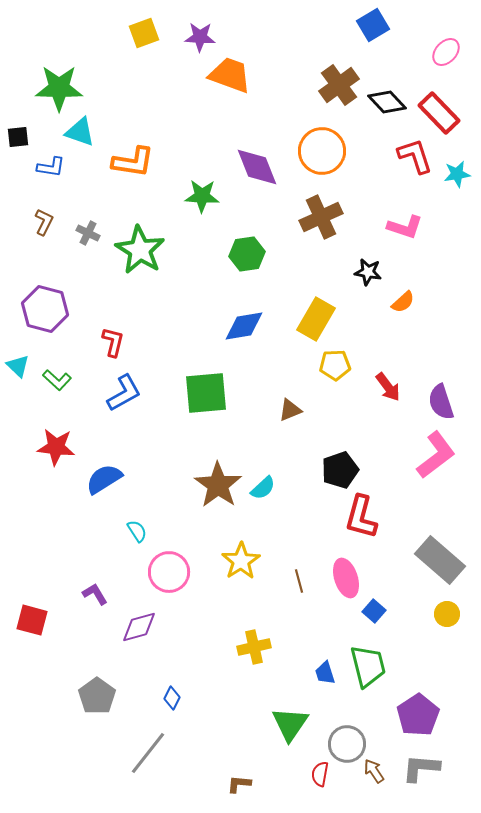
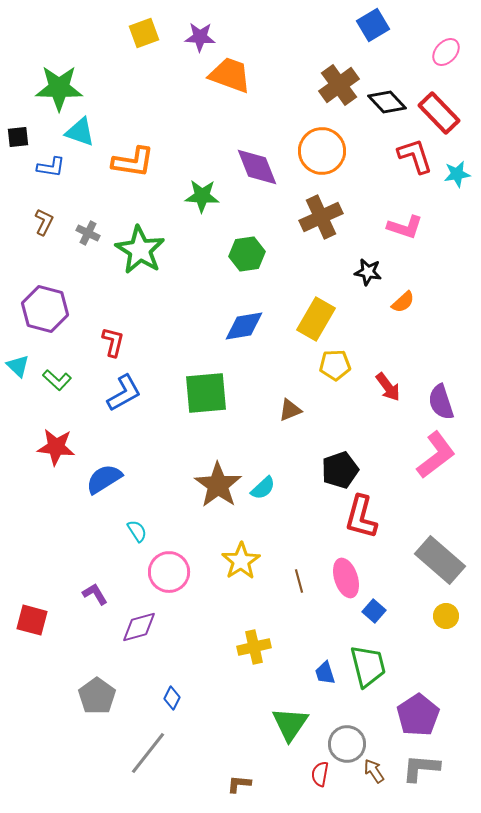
yellow circle at (447, 614): moved 1 px left, 2 px down
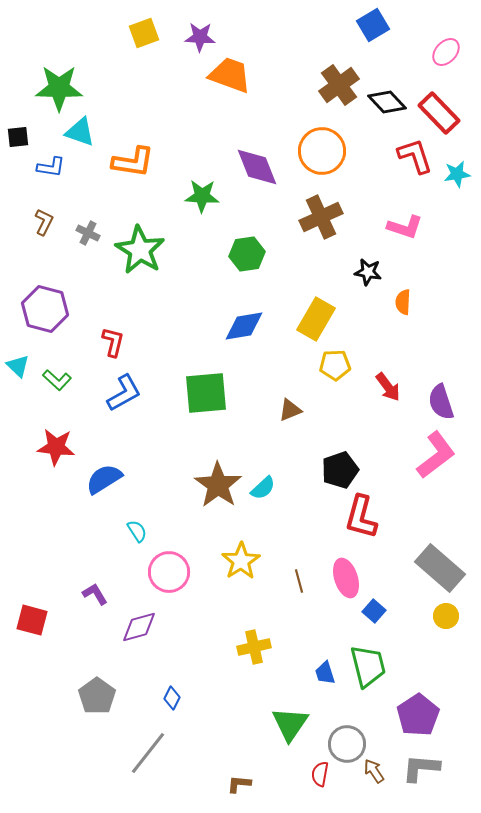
orange semicircle at (403, 302): rotated 135 degrees clockwise
gray rectangle at (440, 560): moved 8 px down
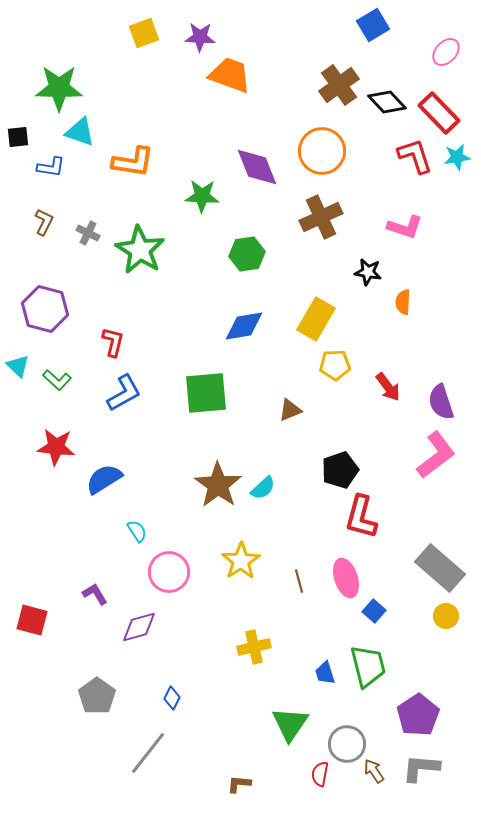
cyan star at (457, 174): moved 17 px up
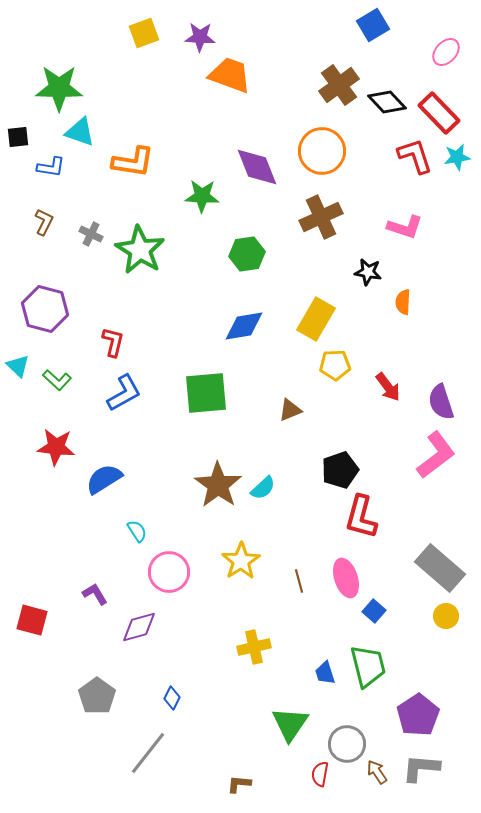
gray cross at (88, 233): moved 3 px right, 1 px down
brown arrow at (374, 771): moved 3 px right, 1 px down
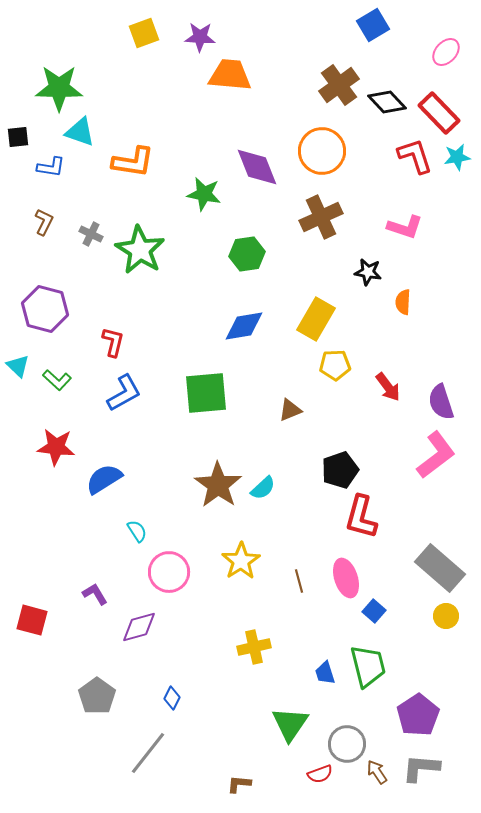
orange trapezoid at (230, 75): rotated 15 degrees counterclockwise
green star at (202, 196): moved 2 px right, 2 px up; rotated 8 degrees clockwise
red semicircle at (320, 774): rotated 120 degrees counterclockwise
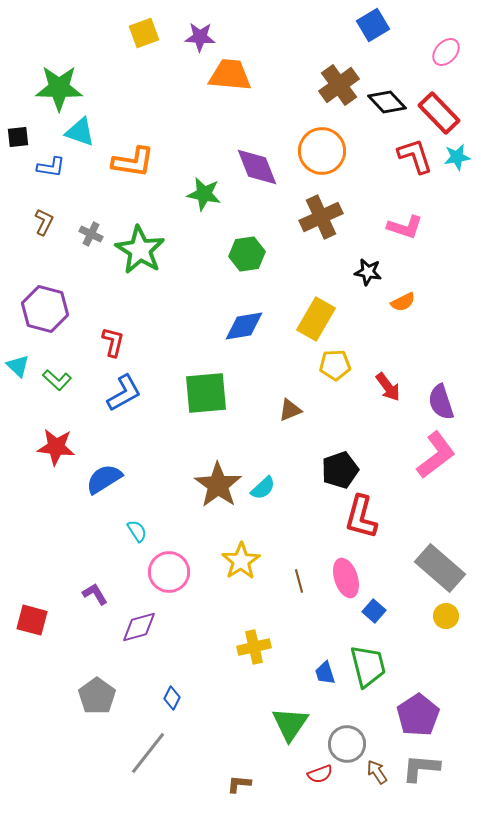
orange semicircle at (403, 302): rotated 120 degrees counterclockwise
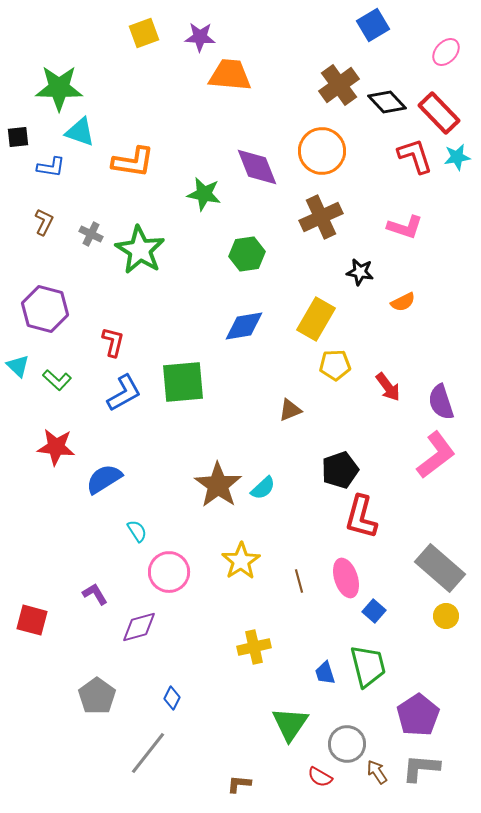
black star at (368, 272): moved 8 px left
green square at (206, 393): moved 23 px left, 11 px up
red semicircle at (320, 774): moved 3 px down; rotated 50 degrees clockwise
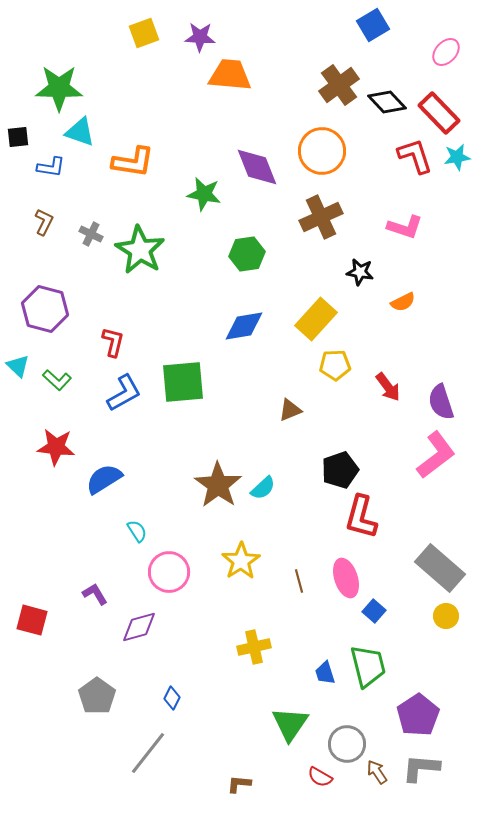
yellow rectangle at (316, 319): rotated 12 degrees clockwise
